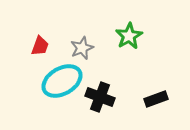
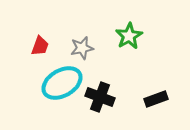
gray star: rotated 10 degrees clockwise
cyan ellipse: moved 2 px down
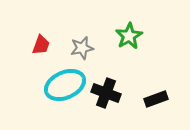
red trapezoid: moved 1 px right, 1 px up
cyan ellipse: moved 3 px right, 2 px down; rotated 6 degrees clockwise
black cross: moved 6 px right, 4 px up
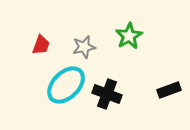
gray star: moved 2 px right, 1 px up
cyan ellipse: moved 1 px right; rotated 21 degrees counterclockwise
black cross: moved 1 px right, 1 px down
black rectangle: moved 13 px right, 9 px up
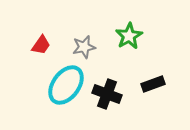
red trapezoid: rotated 15 degrees clockwise
cyan ellipse: rotated 9 degrees counterclockwise
black rectangle: moved 16 px left, 6 px up
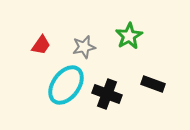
black rectangle: rotated 40 degrees clockwise
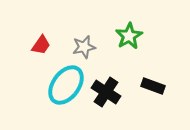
black rectangle: moved 2 px down
black cross: moved 1 px left, 2 px up; rotated 12 degrees clockwise
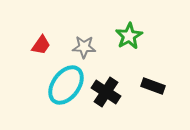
gray star: rotated 15 degrees clockwise
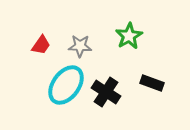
gray star: moved 4 px left, 1 px up
black rectangle: moved 1 px left, 3 px up
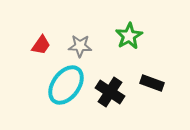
black cross: moved 4 px right
